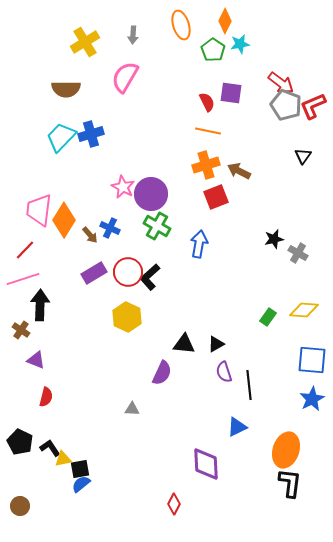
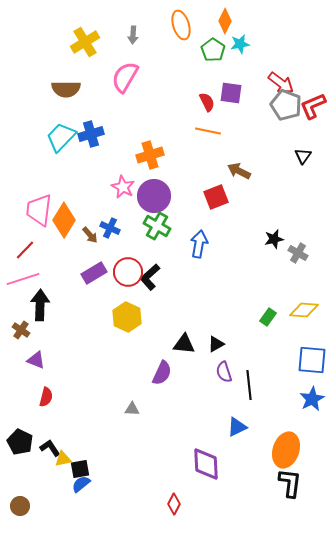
orange cross at (206, 165): moved 56 px left, 10 px up
purple circle at (151, 194): moved 3 px right, 2 px down
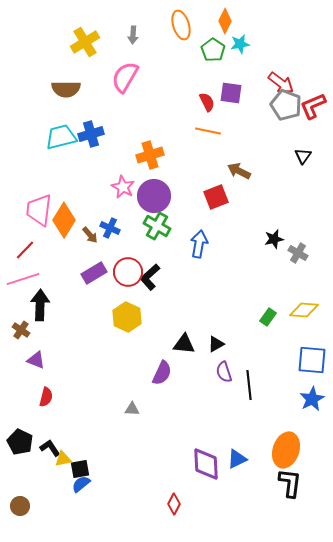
cyan trapezoid at (61, 137): rotated 32 degrees clockwise
blue triangle at (237, 427): moved 32 px down
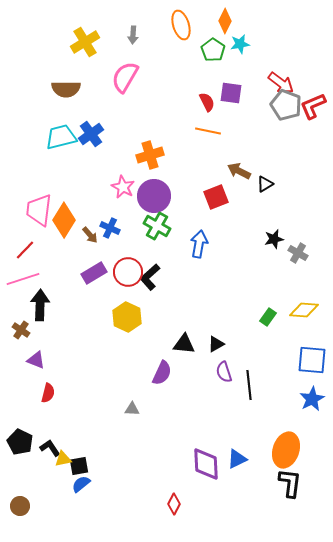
blue cross at (91, 134): rotated 20 degrees counterclockwise
black triangle at (303, 156): moved 38 px left, 28 px down; rotated 24 degrees clockwise
red semicircle at (46, 397): moved 2 px right, 4 px up
black square at (80, 469): moved 1 px left, 3 px up
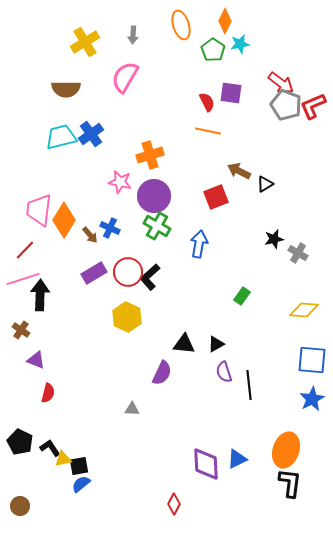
pink star at (123, 187): moved 3 px left, 5 px up; rotated 15 degrees counterclockwise
black arrow at (40, 305): moved 10 px up
green rectangle at (268, 317): moved 26 px left, 21 px up
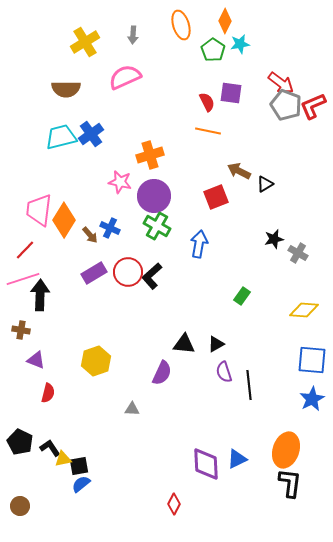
pink semicircle at (125, 77): rotated 36 degrees clockwise
black L-shape at (150, 277): moved 2 px right, 1 px up
yellow hexagon at (127, 317): moved 31 px left, 44 px down; rotated 16 degrees clockwise
brown cross at (21, 330): rotated 24 degrees counterclockwise
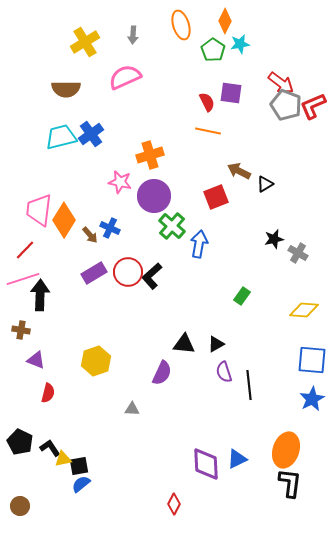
green cross at (157, 226): moved 15 px right; rotated 12 degrees clockwise
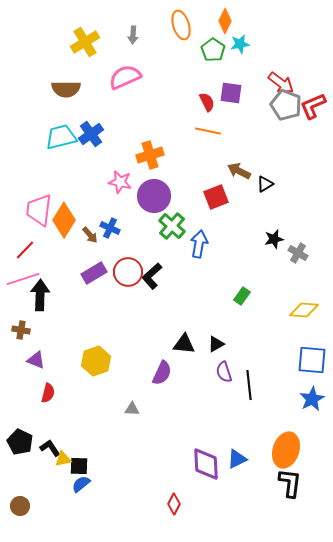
black square at (79, 466): rotated 12 degrees clockwise
